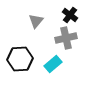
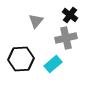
black hexagon: moved 1 px right
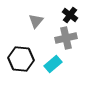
black hexagon: rotated 10 degrees clockwise
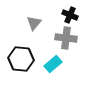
black cross: rotated 14 degrees counterclockwise
gray triangle: moved 2 px left, 2 px down
gray cross: rotated 20 degrees clockwise
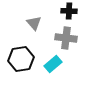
black cross: moved 1 px left, 4 px up; rotated 21 degrees counterclockwise
gray triangle: rotated 21 degrees counterclockwise
black hexagon: rotated 15 degrees counterclockwise
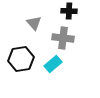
gray cross: moved 3 px left
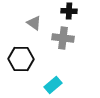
gray triangle: rotated 14 degrees counterclockwise
black hexagon: rotated 10 degrees clockwise
cyan rectangle: moved 21 px down
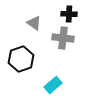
black cross: moved 3 px down
black hexagon: rotated 20 degrees counterclockwise
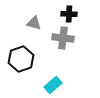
gray triangle: rotated 21 degrees counterclockwise
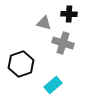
gray triangle: moved 10 px right
gray cross: moved 5 px down; rotated 10 degrees clockwise
black hexagon: moved 5 px down
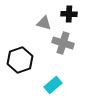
black hexagon: moved 1 px left, 4 px up
